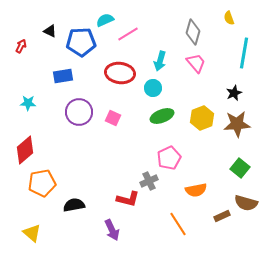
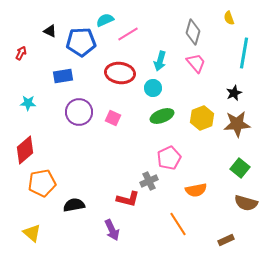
red arrow: moved 7 px down
brown rectangle: moved 4 px right, 24 px down
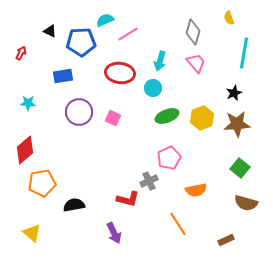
green ellipse: moved 5 px right
purple arrow: moved 2 px right, 3 px down
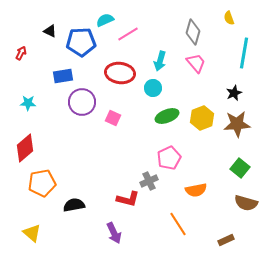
purple circle: moved 3 px right, 10 px up
red diamond: moved 2 px up
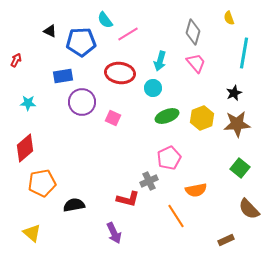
cyan semicircle: rotated 102 degrees counterclockwise
red arrow: moved 5 px left, 7 px down
brown semicircle: moved 3 px right, 6 px down; rotated 30 degrees clockwise
orange line: moved 2 px left, 8 px up
